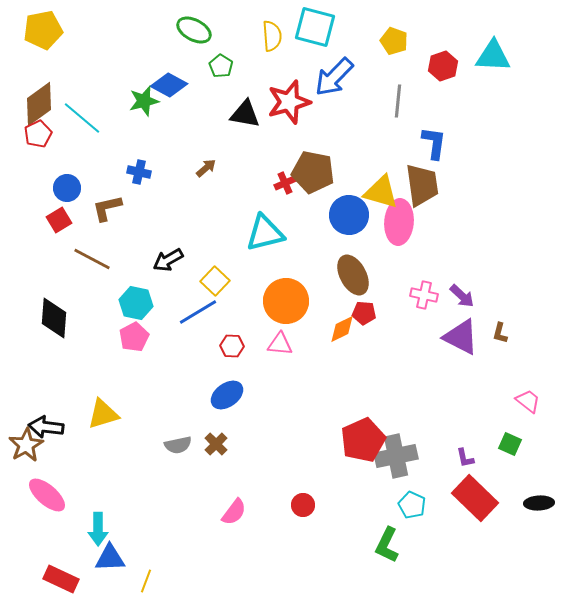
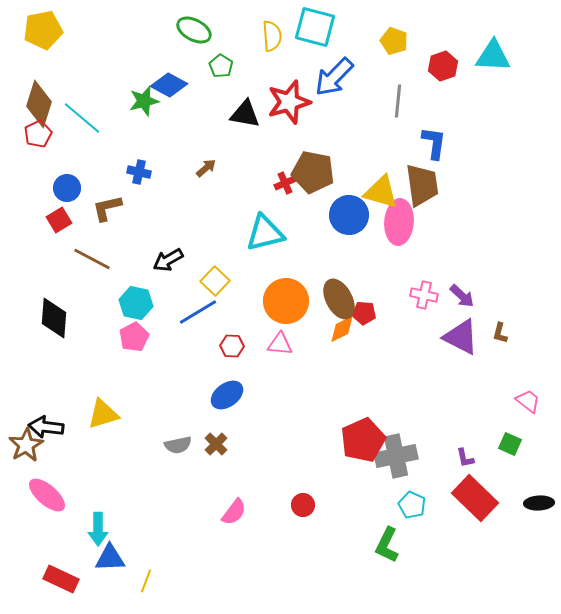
brown diamond at (39, 104): rotated 36 degrees counterclockwise
brown ellipse at (353, 275): moved 14 px left, 24 px down
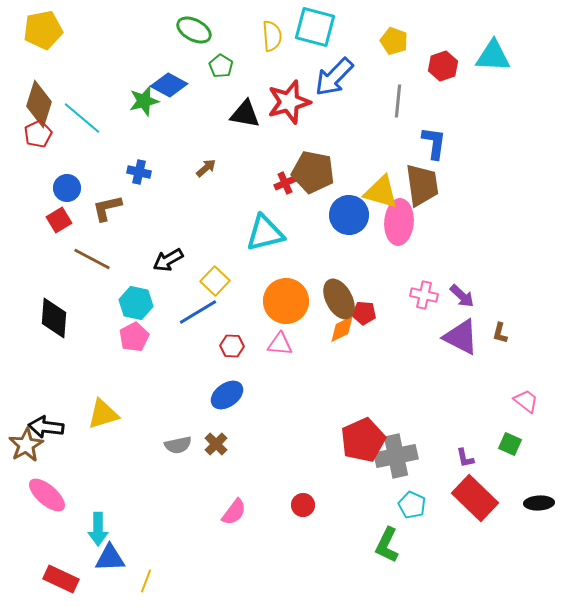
pink trapezoid at (528, 401): moved 2 px left
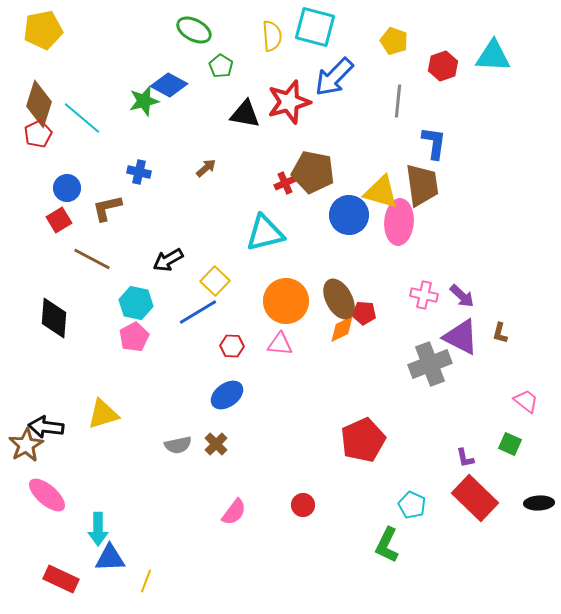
gray cross at (396, 456): moved 34 px right, 92 px up; rotated 9 degrees counterclockwise
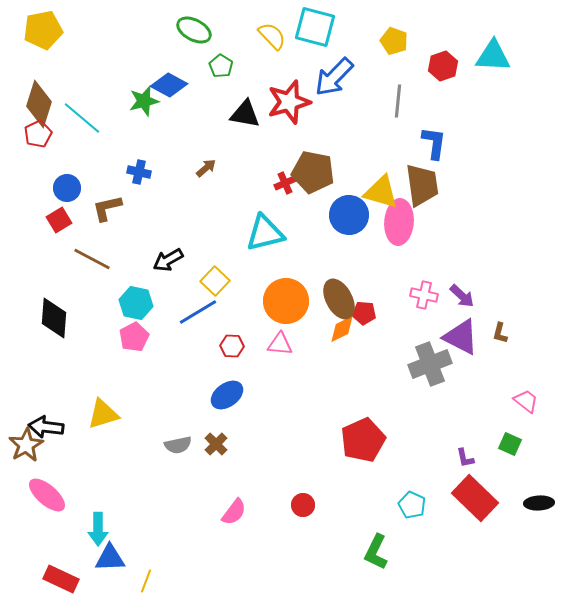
yellow semicircle at (272, 36): rotated 40 degrees counterclockwise
green L-shape at (387, 545): moved 11 px left, 7 px down
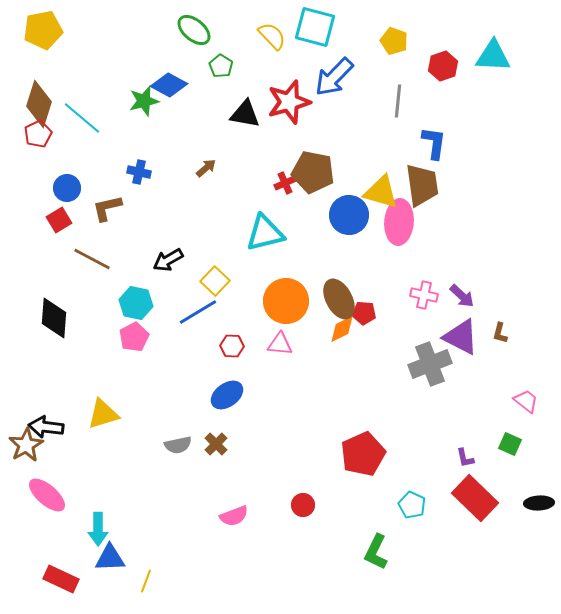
green ellipse at (194, 30): rotated 12 degrees clockwise
red pentagon at (363, 440): moved 14 px down
pink semicircle at (234, 512): moved 4 px down; rotated 32 degrees clockwise
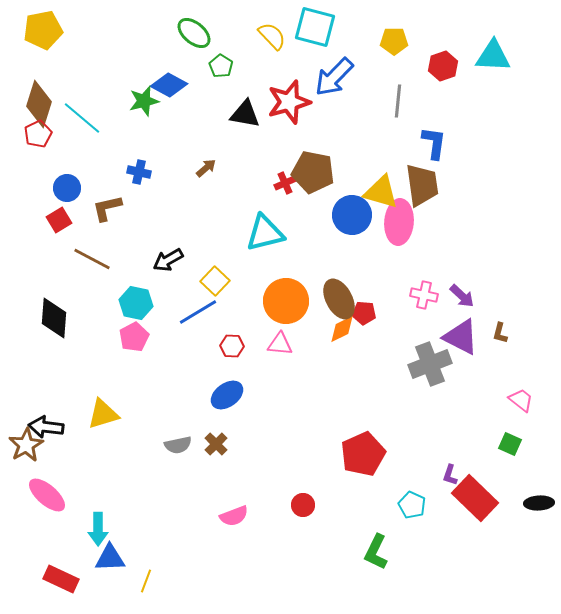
green ellipse at (194, 30): moved 3 px down
yellow pentagon at (394, 41): rotated 20 degrees counterclockwise
blue circle at (349, 215): moved 3 px right
pink trapezoid at (526, 401): moved 5 px left, 1 px up
purple L-shape at (465, 458): moved 15 px left, 17 px down; rotated 30 degrees clockwise
